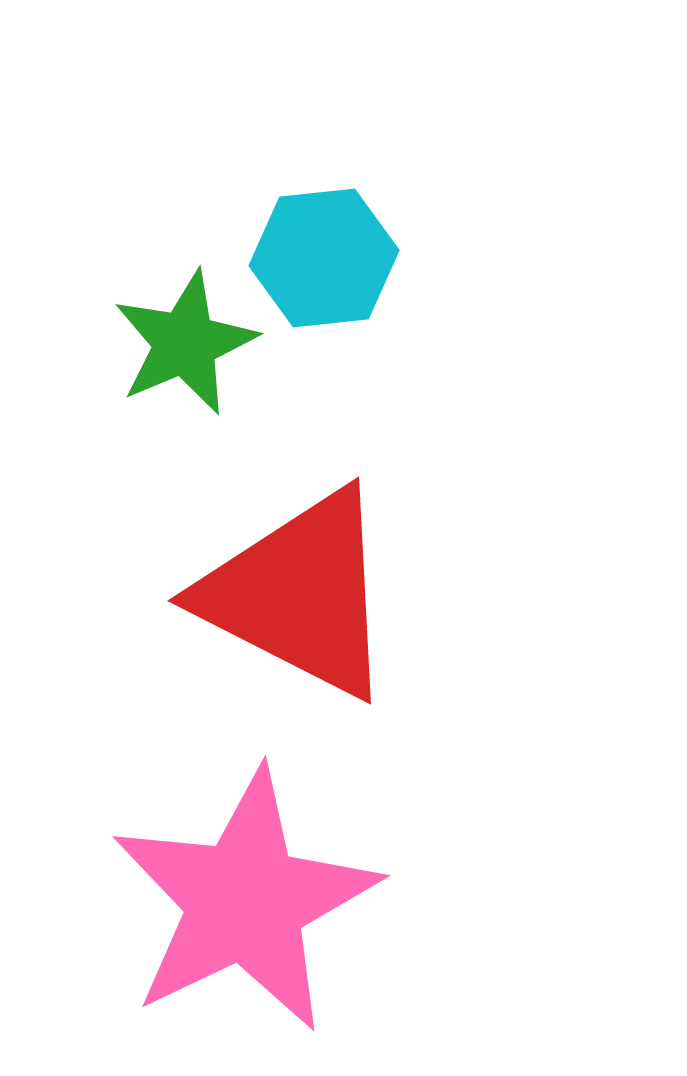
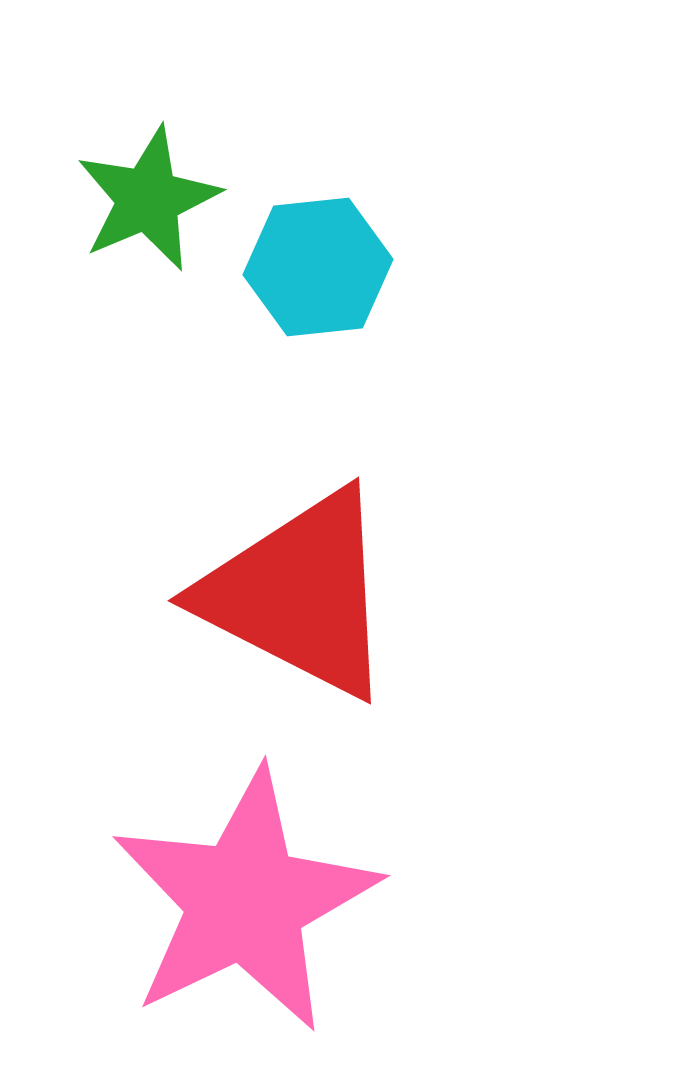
cyan hexagon: moved 6 px left, 9 px down
green star: moved 37 px left, 144 px up
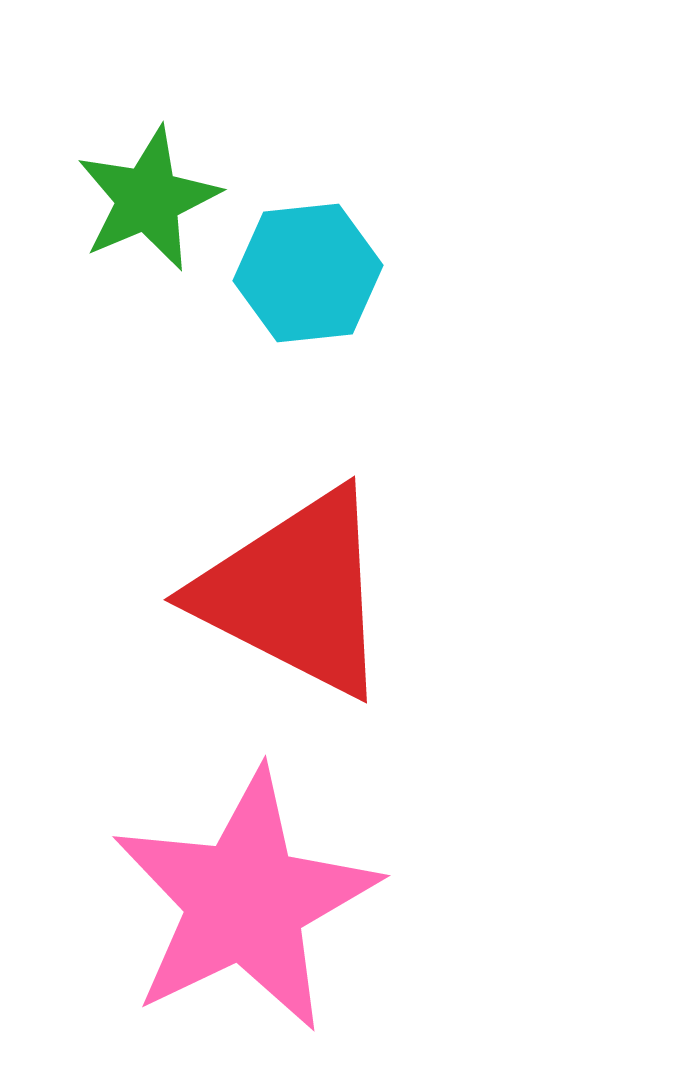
cyan hexagon: moved 10 px left, 6 px down
red triangle: moved 4 px left, 1 px up
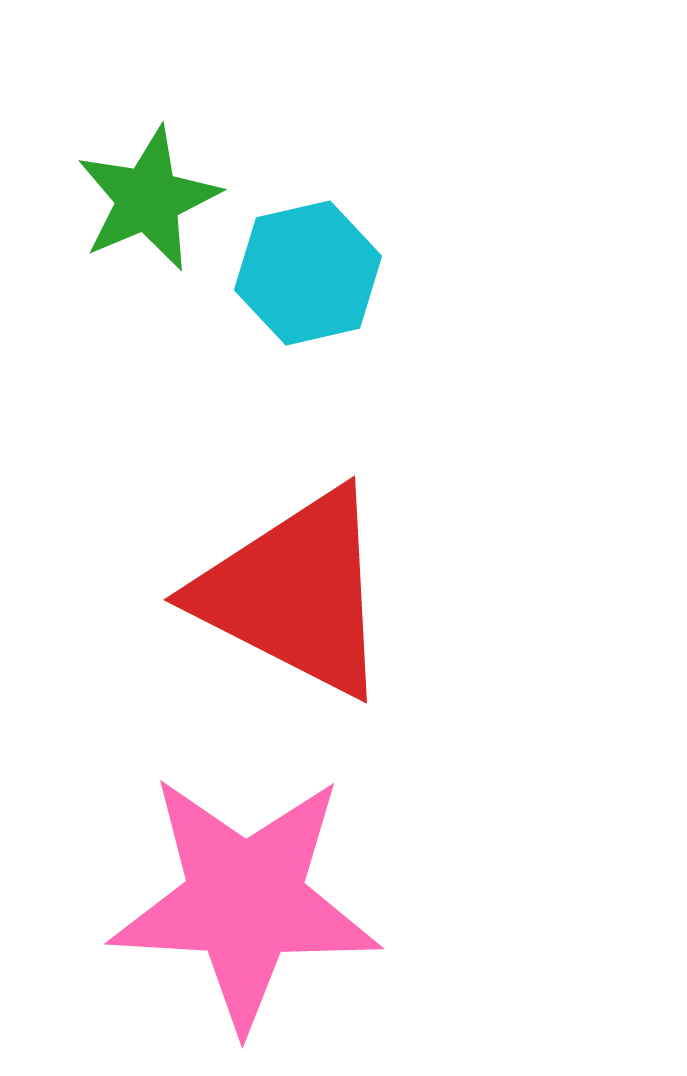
cyan hexagon: rotated 7 degrees counterclockwise
pink star: rotated 29 degrees clockwise
